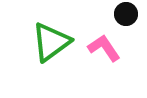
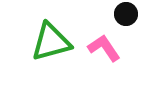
green triangle: rotated 21 degrees clockwise
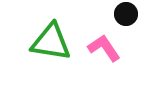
green triangle: rotated 24 degrees clockwise
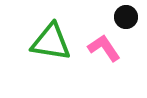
black circle: moved 3 px down
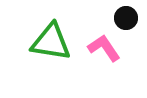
black circle: moved 1 px down
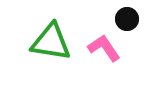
black circle: moved 1 px right, 1 px down
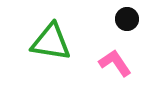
pink L-shape: moved 11 px right, 15 px down
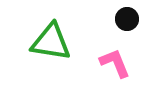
pink L-shape: rotated 12 degrees clockwise
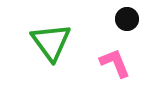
green triangle: rotated 45 degrees clockwise
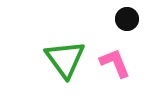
green triangle: moved 14 px right, 17 px down
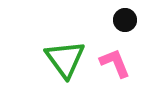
black circle: moved 2 px left, 1 px down
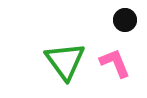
green triangle: moved 2 px down
